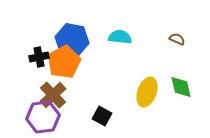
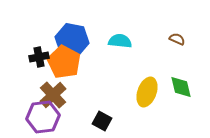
cyan semicircle: moved 4 px down
orange pentagon: rotated 16 degrees counterclockwise
black square: moved 5 px down
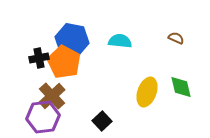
brown semicircle: moved 1 px left, 1 px up
black cross: moved 1 px down
brown cross: moved 1 px left, 1 px down
black square: rotated 18 degrees clockwise
